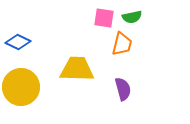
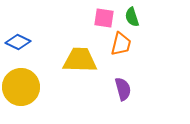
green semicircle: rotated 84 degrees clockwise
orange trapezoid: moved 1 px left
yellow trapezoid: moved 3 px right, 9 px up
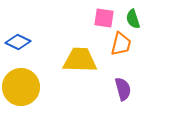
green semicircle: moved 1 px right, 2 px down
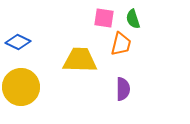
purple semicircle: rotated 15 degrees clockwise
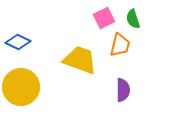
pink square: rotated 35 degrees counterclockwise
orange trapezoid: moved 1 px left, 1 px down
yellow trapezoid: rotated 18 degrees clockwise
purple semicircle: moved 1 px down
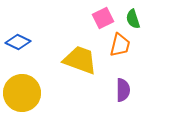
pink square: moved 1 px left
yellow circle: moved 1 px right, 6 px down
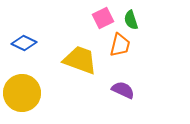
green semicircle: moved 2 px left, 1 px down
blue diamond: moved 6 px right, 1 px down
purple semicircle: rotated 65 degrees counterclockwise
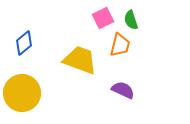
blue diamond: rotated 65 degrees counterclockwise
